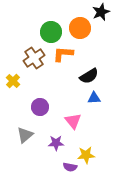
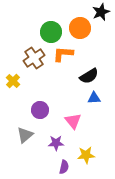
purple circle: moved 3 px down
purple semicircle: moved 6 px left; rotated 88 degrees counterclockwise
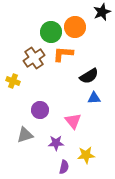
black star: moved 1 px right
orange circle: moved 5 px left, 1 px up
yellow cross: rotated 24 degrees counterclockwise
gray triangle: rotated 24 degrees clockwise
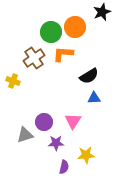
purple circle: moved 4 px right, 12 px down
pink triangle: rotated 12 degrees clockwise
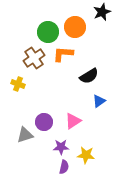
green circle: moved 3 px left
yellow cross: moved 5 px right, 3 px down
blue triangle: moved 5 px right, 3 px down; rotated 32 degrees counterclockwise
pink triangle: rotated 24 degrees clockwise
purple star: moved 5 px right, 4 px down
yellow star: rotated 12 degrees clockwise
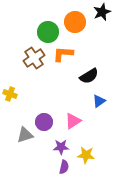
orange circle: moved 5 px up
yellow cross: moved 8 px left, 10 px down
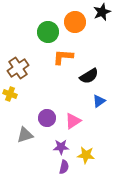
orange L-shape: moved 3 px down
brown cross: moved 16 px left, 10 px down
purple circle: moved 3 px right, 4 px up
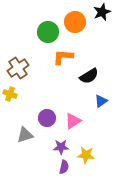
blue triangle: moved 2 px right
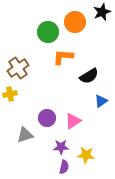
yellow cross: rotated 32 degrees counterclockwise
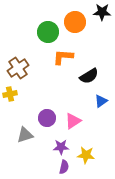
black star: rotated 24 degrees clockwise
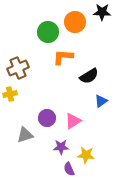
brown cross: rotated 10 degrees clockwise
purple semicircle: moved 5 px right, 2 px down; rotated 144 degrees clockwise
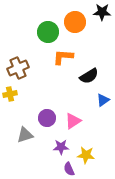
blue triangle: moved 2 px right, 1 px up
